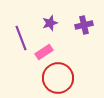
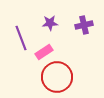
purple star: rotated 14 degrees clockwise
red circle: moved 1 px left, 1 px up
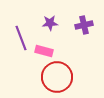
pink rectangle: moved 1 px up; rotated 48 degrees clockwise
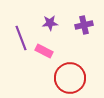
pink rectangle: rotated 12 degrees clockwise
red circle: moved 13 px right, 1 px down
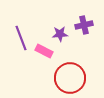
purple star: moved 10 px right, 11 px down
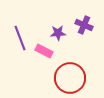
purple cross: rotated 36 degrees clockwise
purple star: moved 2 px left, 1 px up
purple line: moved 1 px left
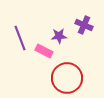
purple star: moved 1 px right, 3 px down
red circle: moved 3 px left
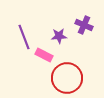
purple line: moved 4 px right, 1 px up
pink rectangle: moved 4 px down
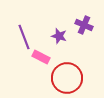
purple star: rotated 21 degrees clockwise
pink rectangle: moved 3 px left, 2 px down
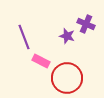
purple cross: moved 2 px right, 1 px up
purple star: moved 8 px right
pink rectangle: moved 4 px down
